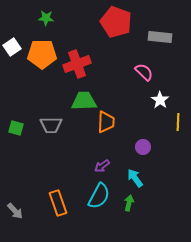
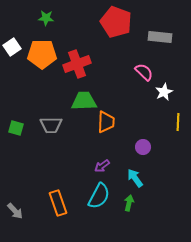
white star: moved 4 px right, 8 px up; rotated 12 degrees clockwise
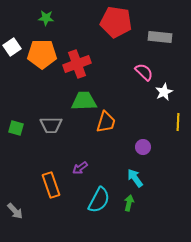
red pentagon: rotated 12 degrees counterclockwise
orange trapezoid: rotated 15 degrees clockwise
purple arrow: moved 22 px left, 2 px down
cyan semicircle: moved 4 px down
orange rectangle: moved 7 px left, 18 px up
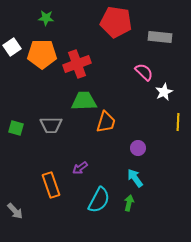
purple circle: moved 5 px left, 1 px down
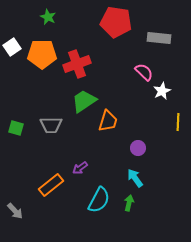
green star: moved 2 px right, 1 px up; rotated 21 degrees clockwise
gray rectangle: moved 1 px left, 1 px down
white star: moved 2 px left, 1 px up
green trapezoid: rotated 32 degrees counterclockwise
orange trapezoid: moved 2 px right, 1 px up
orange rectangle: rotated 70 degrees clockwise
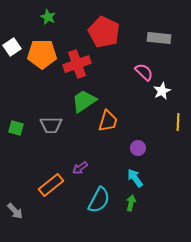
red pentagon: moved 12 px left, 10 px down; rotated 16 degrees clockwise
green arrow: moved 2 px right
